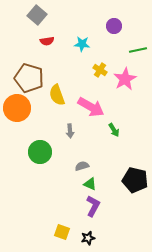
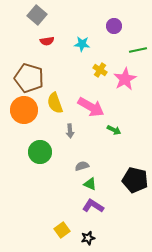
yellow semicircle: moved 2 px left, 8 px down
orange circle: moved 7 px right, 2 px down
green arrow: rotated 32 degrees counterclockwise
purple L-shape: rotated 85 degrees counterclockwise
yellow square: moved 2 px up; rotated 35 degrees clockwise
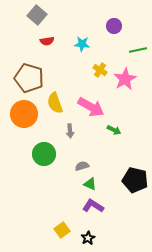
orange circle: moved 4 px down
green circle: moved 4 px right, 2 px down
black star: rotated 16 degrees counterclockwise
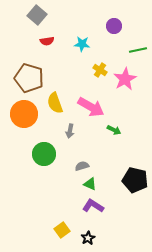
gray arrow: rotated 16 degrees clockwise
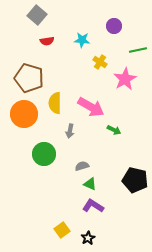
cyan star: moved 4 px up
yellow cross: moved 8 px up
yellow semicircle: rotated 20 degrees clockwise
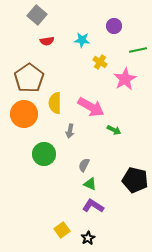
brown pentagon: rotated 20 degrees clockwise
gray semicircle: moved 2 px right, 1 px up; rotated 48 degrees counterclockwise
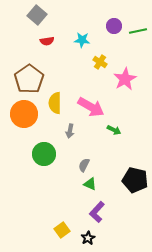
green line: moved 19 px up
brown pentagon: moved 1 px down
purple L-shape: moved 4 px right, 6 px down; rotated 80 degrees counterclockwise
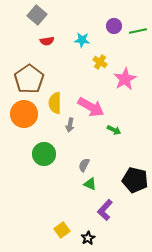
gray arrow: moved 6 px up
purple L-shape: moved 8 px right, 2 px up
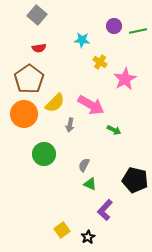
red semicircle: moved 8 px left, 7 px down
yellow semicircle: rotated 135 degrees counterclockwise
pink arrow: moved 2 px up
black star: moved 1 px up
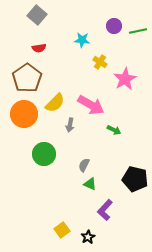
brown pentagon: moved 2 px left, 1 px up
black pentagon: moved 1 px up
